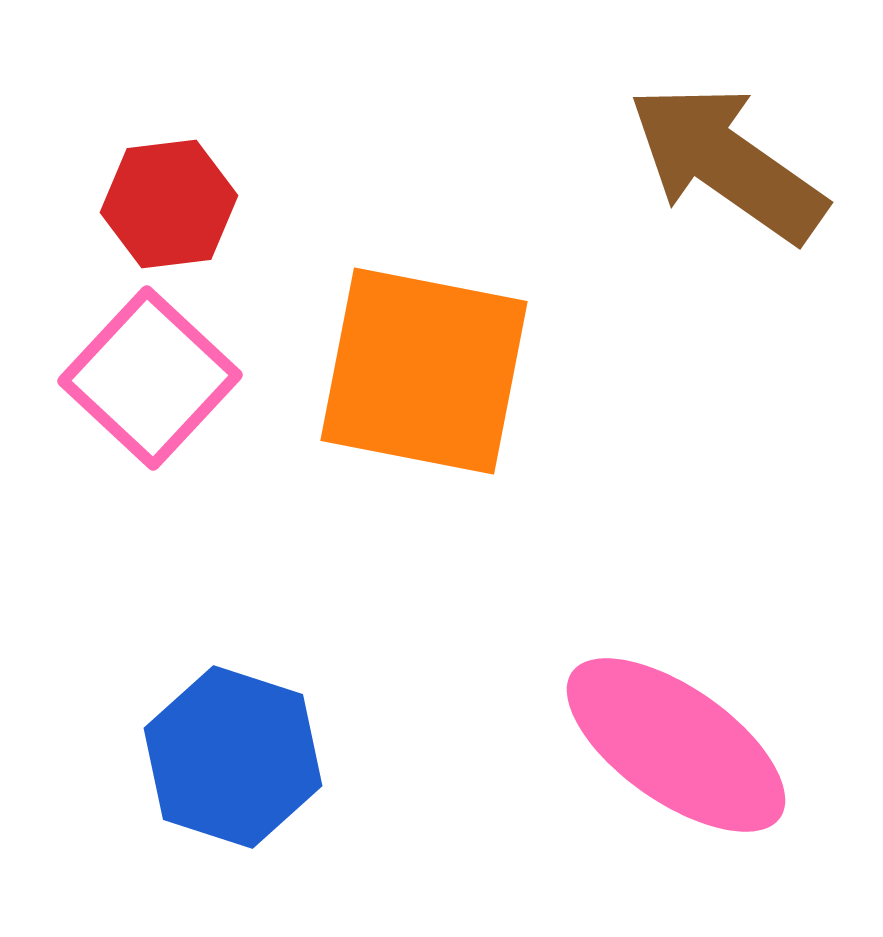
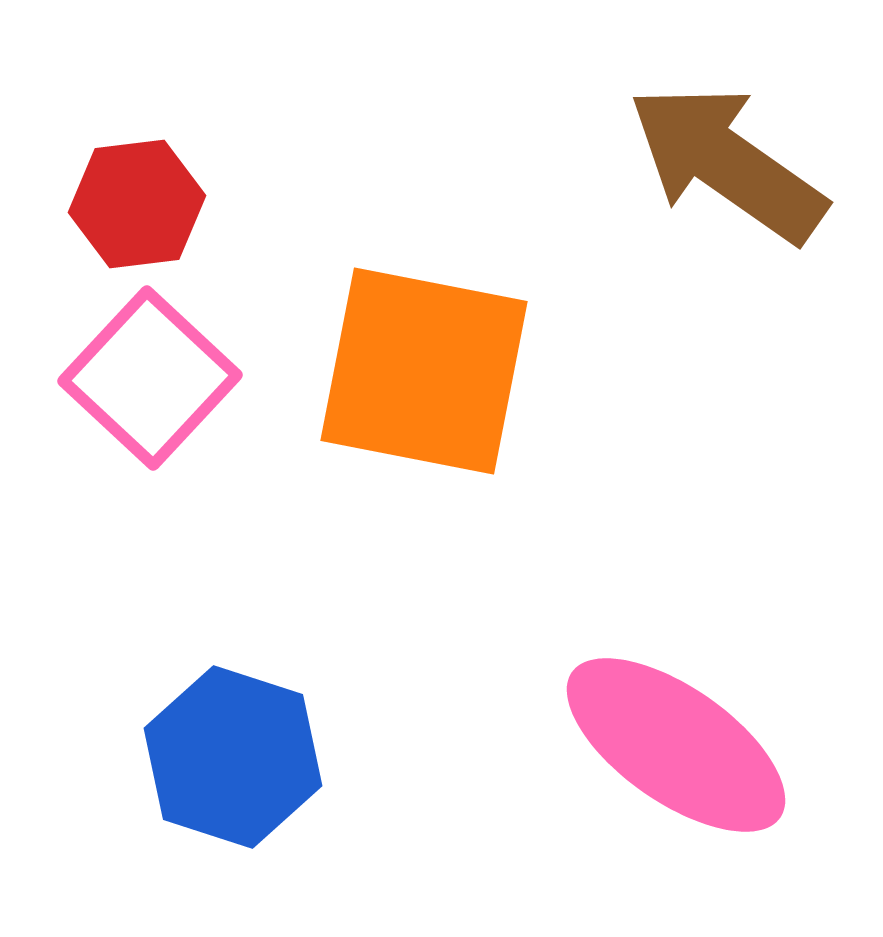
red hexagon: moved 32 px left
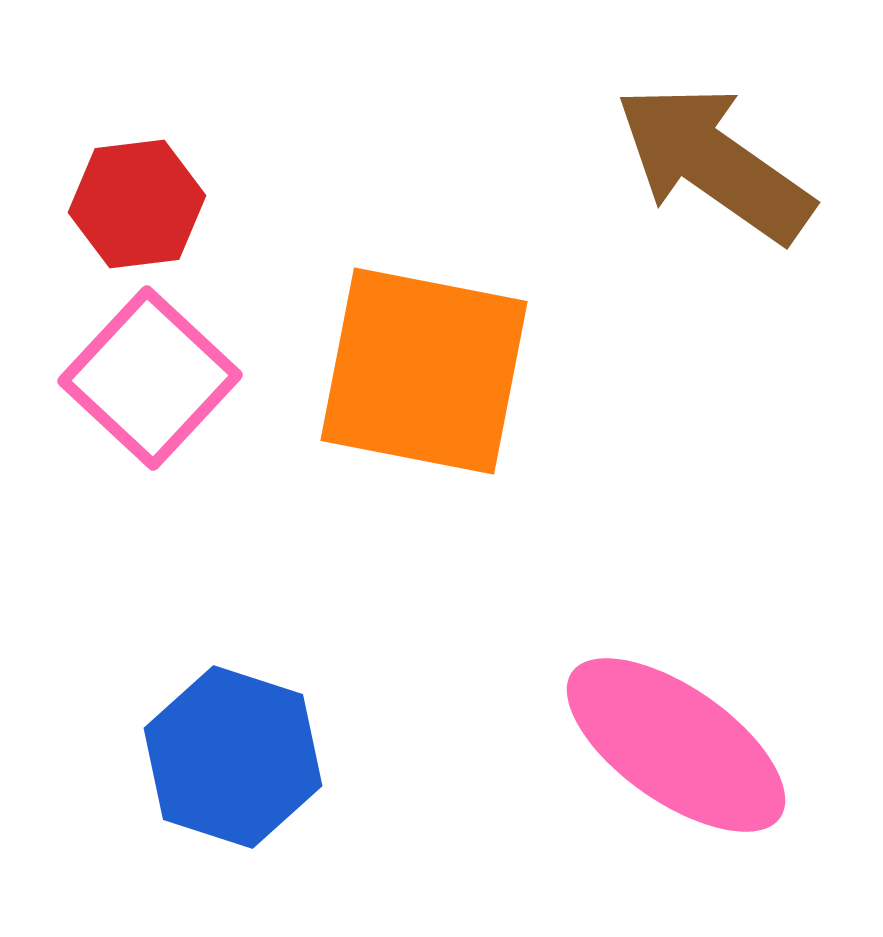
brown arrow: moved 13 px left
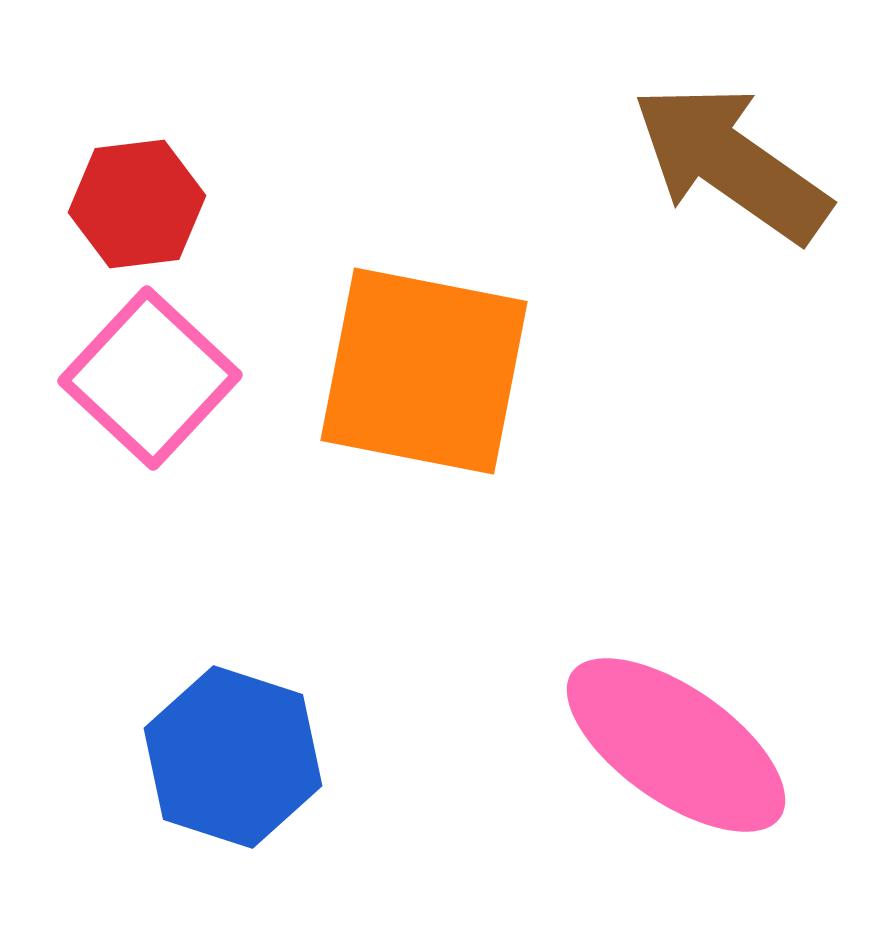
brown arrow: moved 17 px right
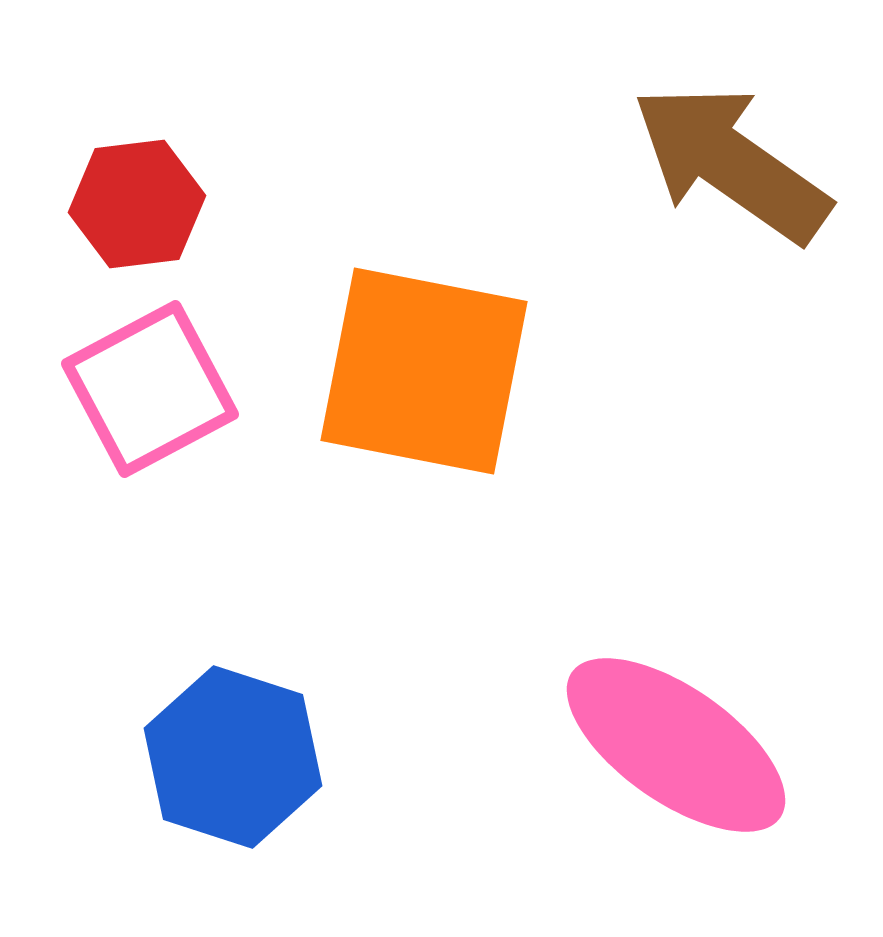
pink square: moved 11 px down; rotated 19 degrees clockwise
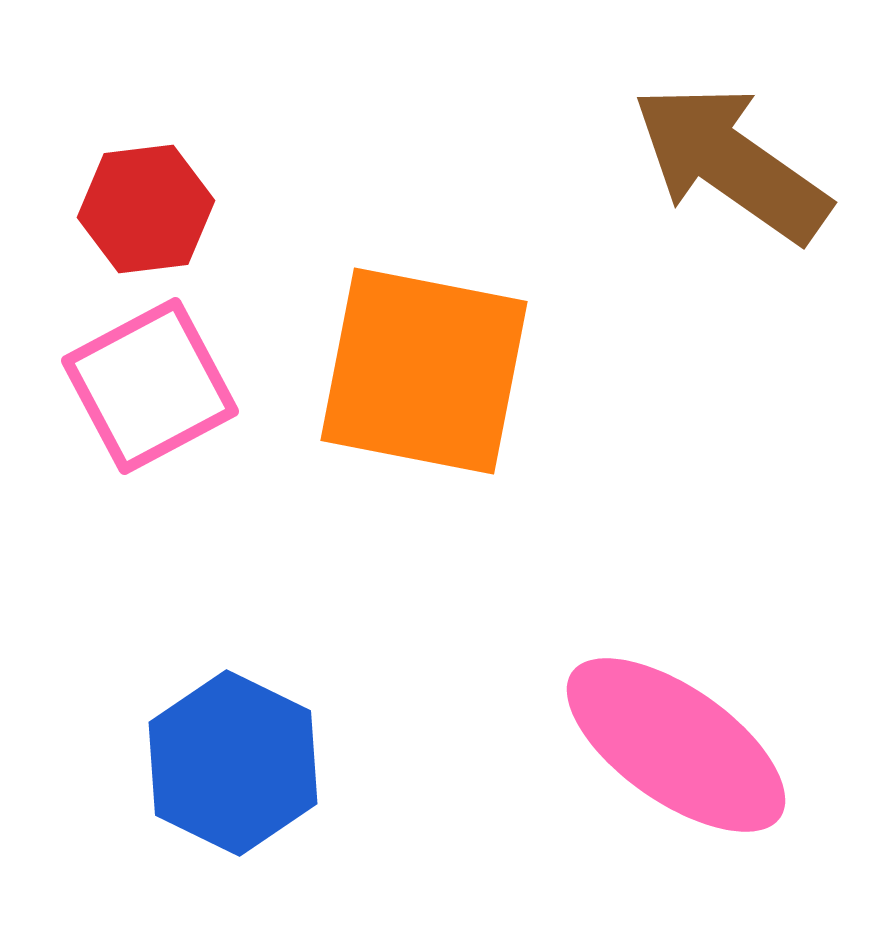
red hexagon: moved 9 px right, 5 px down
pink square: moved 3 px up
blue hexagon: moved 6 px down; rotated 8 degrees clockwise
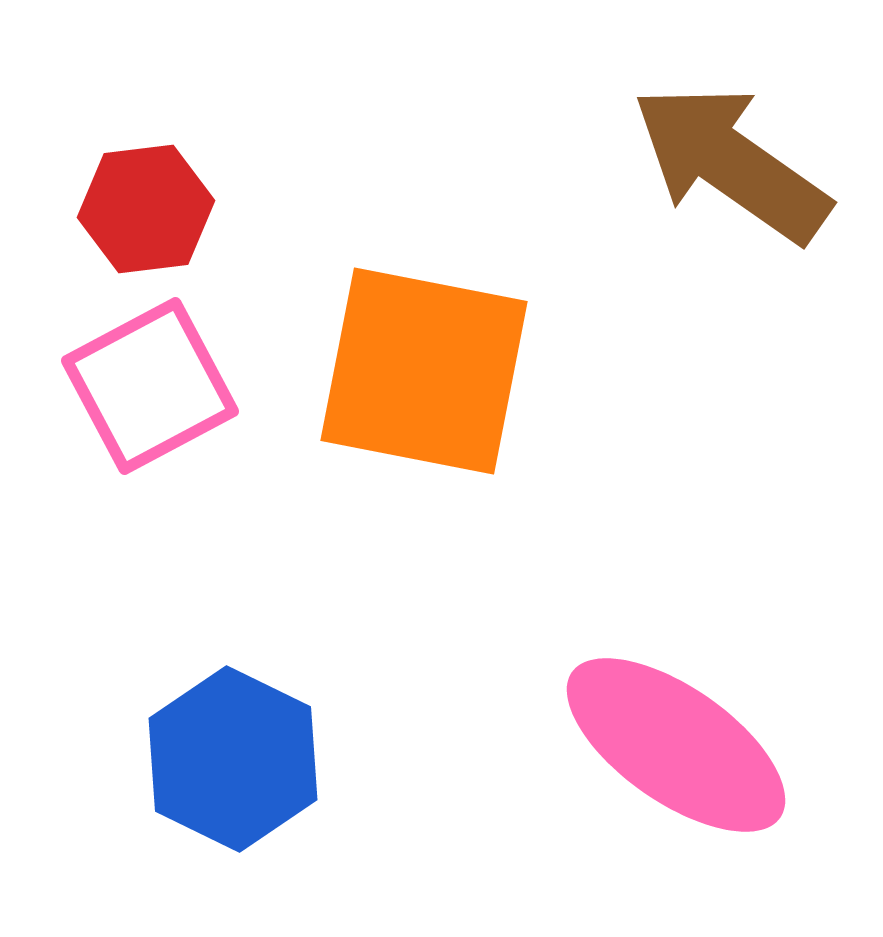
blue hexagon: moved 4 px up
